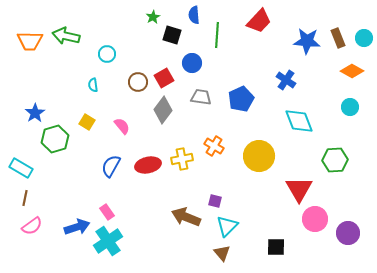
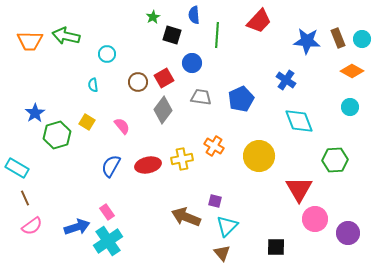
cyan circle at (364, 38): moved 2 px left, 1 px down
green hexagon at (55, 139): moved 2 px right, 4 px up
cyan rectangle at (21, 168): moved 4 px left
brown line at (25, 198): rotated 35 degrees counterclockwise
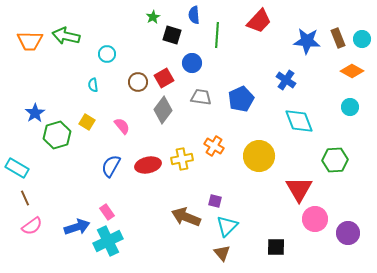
cyan cross at (108, 241): rotated 8 degrees clockwise
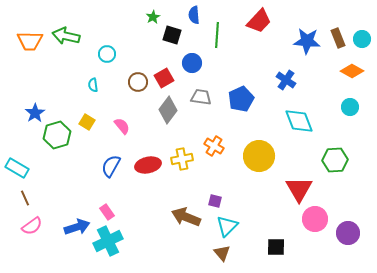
gray diamond at (163, 110): moved 5 px right
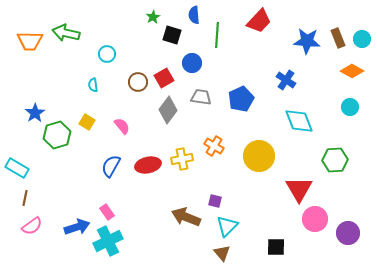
green arrow at (66, 36): moved 3 px up
brown line at (25, 198): rotated 35 degrees clockwise
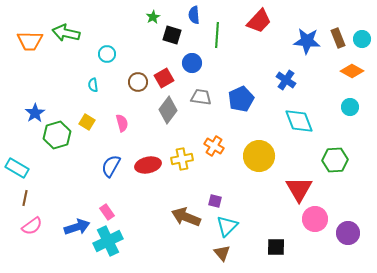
pink semicircle at (122, 126): moved 3 px up; rotated 24 degrees clockwise
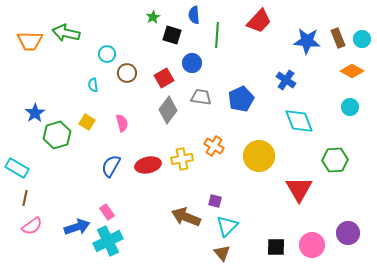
brown circle at (138, 82): moved 11 px left, 9 px up
pink circle at (315, 219): moved 3 px left, 26 px down
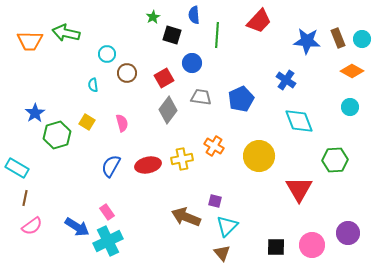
blue arrow at (77, 227): rotated 50 degrees clockwise
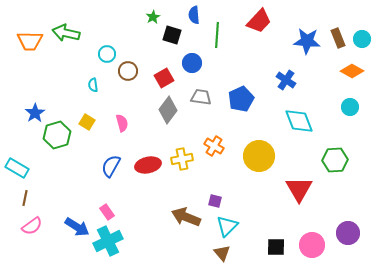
brown circle at (127, 73): moved 1 px right, 2 px up
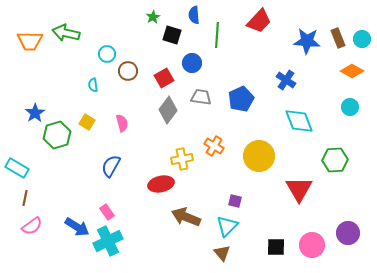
red ellipse at (148, 165): moved 13 px right, 19 px down
purple square at (215, 201): moved 20 px right
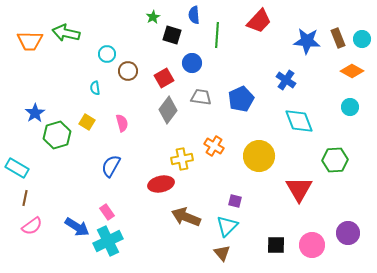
cyan semicircle at (93, 85): moved 2 px right, 3 px down
black square at (276, 247): moved 2 px up
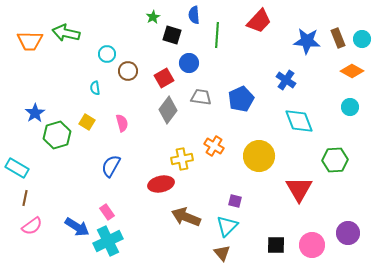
blue circle at (192, 63): moved 3 px left
